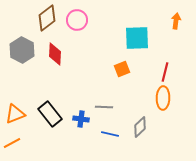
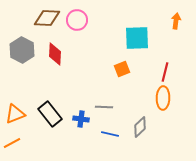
brown diamond: rotated 40 degrees clockwise
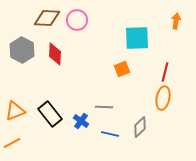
orange ellipse: rotated 10 degrees clockwise
orange triangle: moved 3 px up
blue cross: moved 2 px down; rotated 28 degrees clockwise
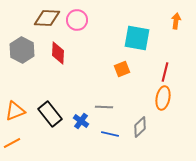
cyan square: rotated 12 degrees clockwise
red diamond: moved 3 px right, 1 px up
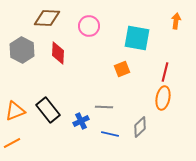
pink circle: moved 12 px right, 6 px down
black rectangle: moved 2 px left, 4 px up
blue cross: rotated 28 degrees clockwise
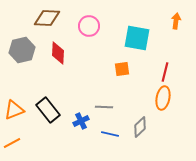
gray hexagon: rotated 20 degrees clockwise
orange square: rotated 14 degrees clockwise
orange triangle: moved 1 px left, 1 px up
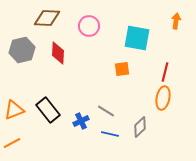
gray line: moved 2 px right, 4 px down; rotated 30 degrees clockwise
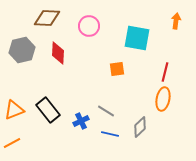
orange square: moved 5 px left
orange ellipse: moved 1 px down
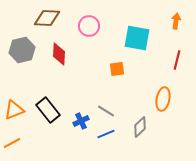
red diamond: moved 1 px right, 1 px down
red line: moved 12 px right, 12 px up
blue line: moved 4 px left; rotated 36 degrees counterclockwise
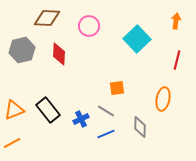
cyan square: moved 1 px down; rotated 36 degrees clockwise
orange square: moved 19 px down
blue cross: moved 2 px up
gray diamond: rotated 45 degrees counterclockwise
